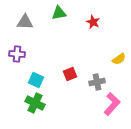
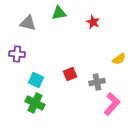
gray triangle: moved 3 px right, 1 px down; rotated 12 degrees clockwise
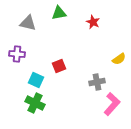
red square: moved 11 px left, 8 px up
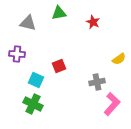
green cross: moved 2 px left, 1 px down
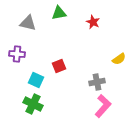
pink L-shape: moved 9 px left, 2 px down
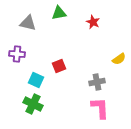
pink L-shape: moved 3 px left, 2 px down; rotated 45 degrees counterclockwise
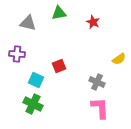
gray cross: rotated 35 degrees clockwise
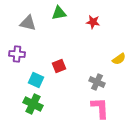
red star: rotated 16 degrees counterclockwise
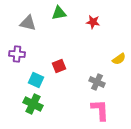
pink L-shape: moved 2 px down
